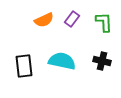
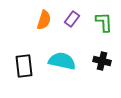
orange semicircle: rotated 48 degrees counterclockwise
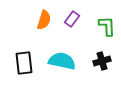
green L-shape: moved 3 px right, 4 px down
black cross: rotated 30 degrees counterclockwise
black rectangle: moved 3 px up
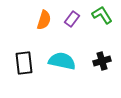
green L-shape: moved 5 px left, 11 px up; rotated 30 degrees counterclockwise
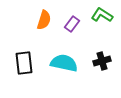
green L-shape: rotated 25 degrees counterclockwise
purple rectangle: moved 5 px down
cyan semicircle: moved 2 px right, 2 px down
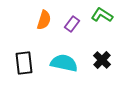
black cross: moved 1 px up; rotated 30 degrees counterclockwise
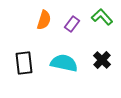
green L-shape: moved 2 px down; rotated 15 degrees clockwise
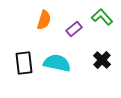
purple rectangle: moved 2 px right, 5 px down; rotated 14 degrees clockwise
cyan semicircle: moved 7 px left
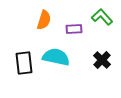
purple rectangle: rotated 35 degrees clockwise
cyan semicircle: moved 1 px left, 6 px up
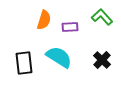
purple rectangle: moved 4 px left, 2 px up
cyan semicircle: moved 3 px right; rotated 20 degrees clockwise
